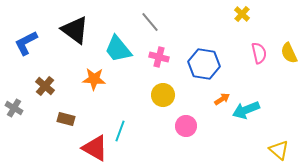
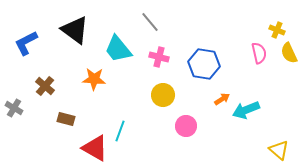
yellow cross: moved 35 px right, 16 px down; rotated 21 degrees counterclockwise
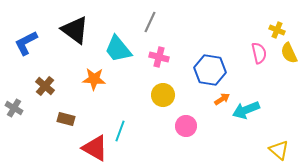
gray line: rotated 65 degrees clockwise
blue hexagon: moved 6 px right, 6 px down
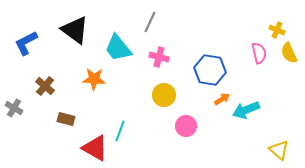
cyan trapezoid: moved 1 px up
yellow circle: moved 1 px right
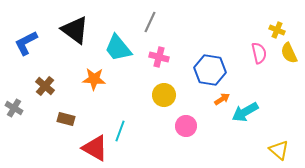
cyan arrow: moved 1 px left, 2 px down; rotated 8 degrees counterclockwise
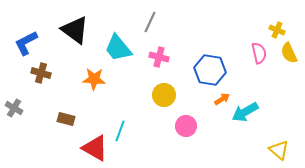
brown cross: moved 4 px left, 13 px up; rotated 24 degrees counterclockwise
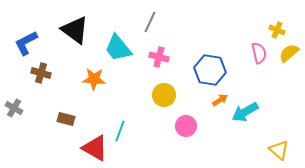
yellow semicircle: rotated 75 degrees clockwise
orange arrow: moved 2 px left, 1 px down
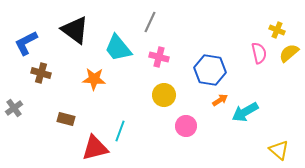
gray cross: rotated 24 degrees clockwise
red triangle: rotated 44 degrees counterclockwise
